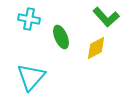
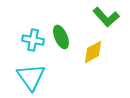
cyan cross: moved 4 px right, 21 px down
yellow diamond: moved 3 px left, 4 px down
cyan triangle: rotated 16 degrees counterclockwise
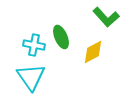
cyan cross: moved 1 px right, 5 px down
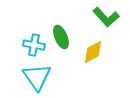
cyan triangle: moved 6 px right
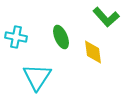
cyan cross: moved 18 px left, 8 px up
yellow diamond: rotated 70 degrees counterclockwise
cyan triangle: rotated 8 degrees clockwise
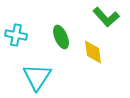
cyan cross: moved 2 px up
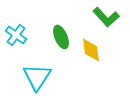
cyan cross: rotated 25 degrees clockwise
yellow diamond: moved 2 px left, 2 px up
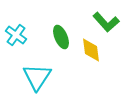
green L-shape: moved 5 px down
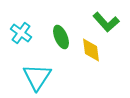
cyan cross: moved 5 px right, 2 px up
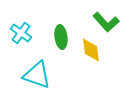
green ellipse: rotated 15 degrees clockwise
cyan triangle: moved 2 px up; rotated 44 degrees counterclockwise
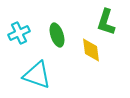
green L-shape: rotated 60 degrees clockwise
cyan cross: moved 2 px left; rotated 30 degrees clockwise
green ellipse: moved 4 px left, 2 px up; rotated 10 degrees counterclockwise
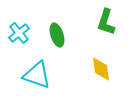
cyan cross: rotated 15 degrees counterclockwise
yellow diamond: moved 10 px right, 19 px down
